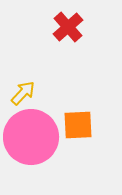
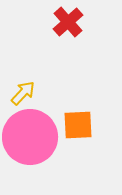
red cross: moved 5 px up
pink circle: moved 1 px left
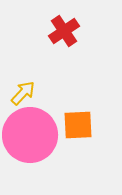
red cross: moved 4 px left, 9 px down; rotated 8 degrees clockwise
pink circle: moved 2 px up
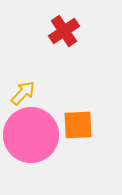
pink circle: moved 1 px right
